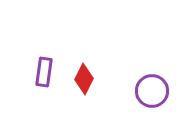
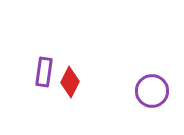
red diamond: moved 14 px left, 3 px down
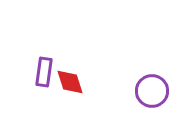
red diamond: rotated 44 degrees counterclockwise
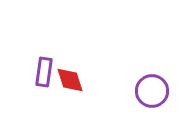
red diamond: moved 2 px up
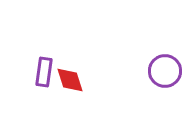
purple circle: moved 13 px right, 20 px up
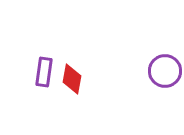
red diamond: moved 2 px right, 1 px up; rotated 28 degrees clockwise
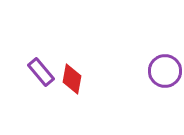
purple rectangle: moved 3 px left; rotated 48 degrees counterclockwise
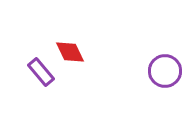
red diamond: moved 2 px left, 27 px up; rotated 36 degrees counterclockwise
